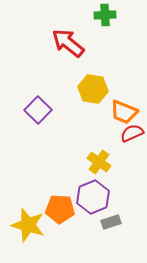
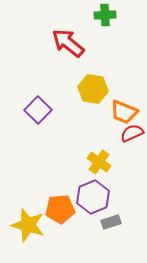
orange pentagon: rotated 8 degrees counterclockwise
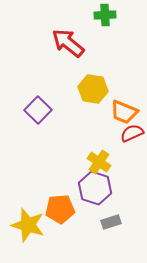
purple hexagon: moved 2 px right, 9 px up; rotated 20 degrees counterclockwise
